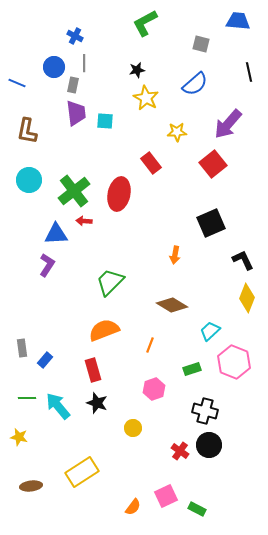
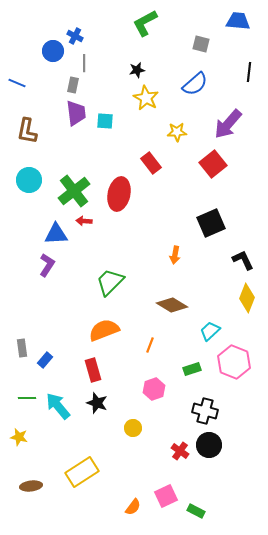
blue circle at (54, 67): moved 1 px left, 16 px up
black line at (249, 72): rotated 18 degrees clockwise
green rectangle at (197, 509): moved 1 px left, 2 px down
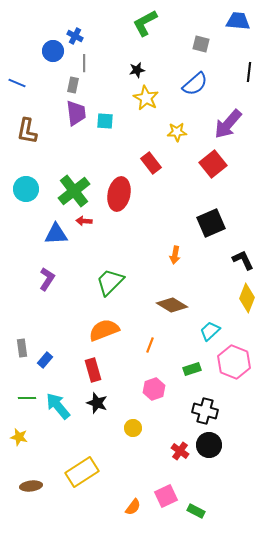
cyan circle at (29, 180): moved 3 px left, 9 px down
purple L-shape at (47, 265): moved 14 px down
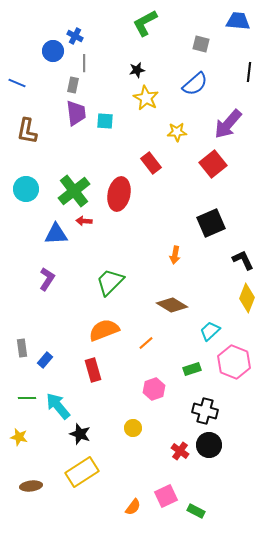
orange line at (150, 345): moved 4 px left, 2 px up; rotated 28 degrees clockwise
black star at (97, 403): moved 17 px left, 31 px down
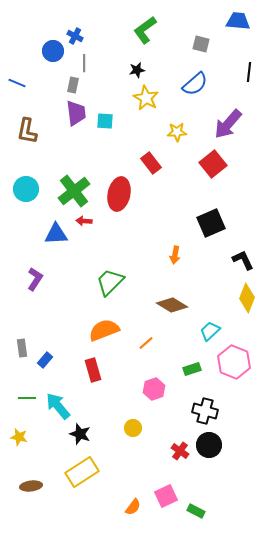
green L-shape at (145, 23): moved 7 px down; rotated 8 degrees counterclockwise
purple L-shape at (47, 279): moved 12 px left
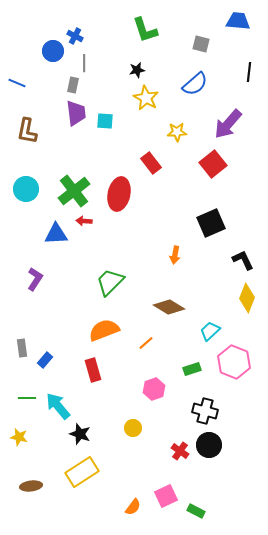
green L-shape at (145, 30): rotated 72 degrees counterclockwise
brown diamond at (172, 305): moved 3 px left, 2 px down
